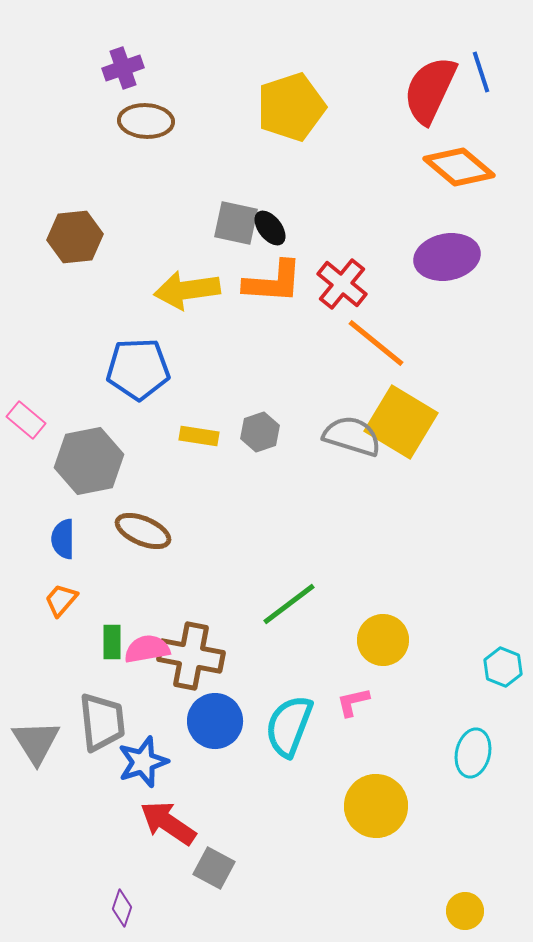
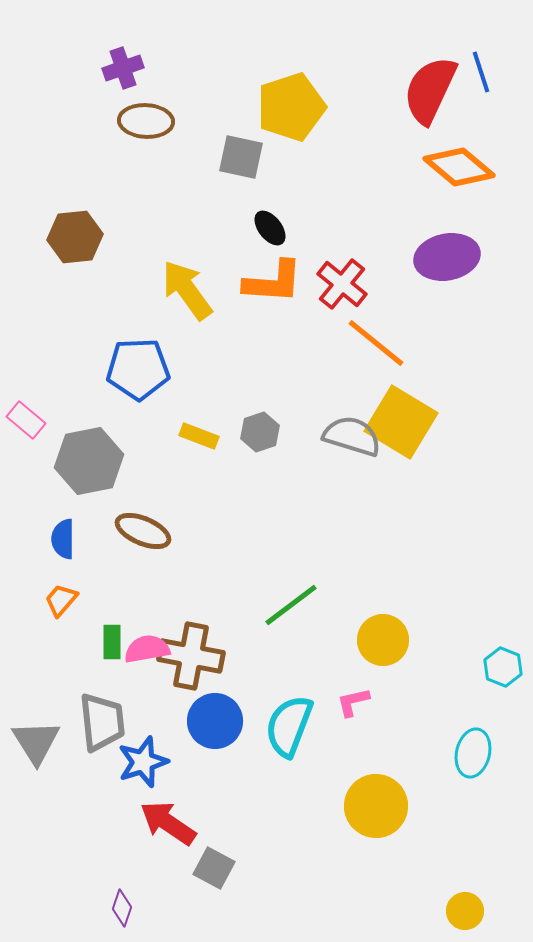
gray square at (236, 223): moved 5 px right, 66 px up
yellow arrow at (187, 290): rotated 62 degrees clockwise
yellow rectangle at (199, 436): rotated 12 degrees clockwise
green line at (289, 604): moved 2 px right, 1 px down
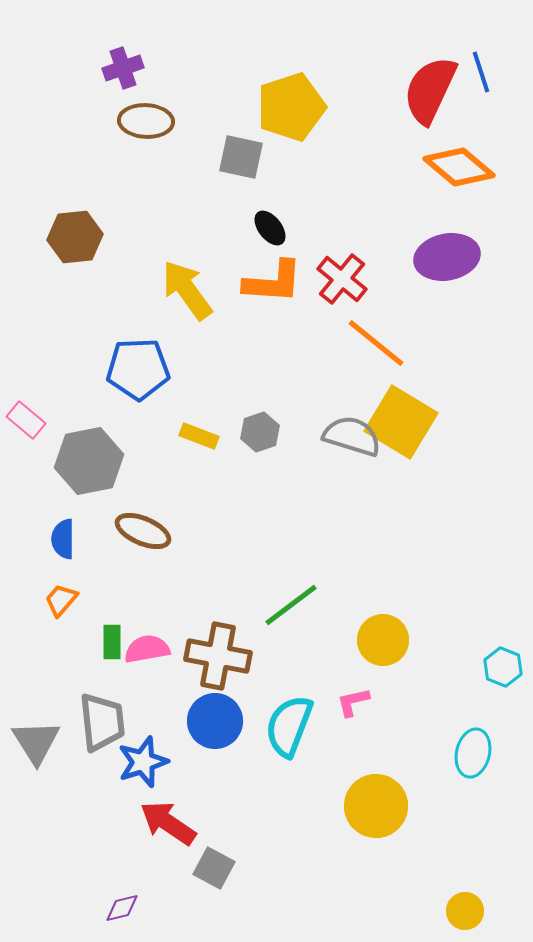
red cross at (342, 284): moved 5 px up
brown cross at (191, 656): moved 27 px right
purple diamond at (122, 908): rotated 57 degrees clockwise
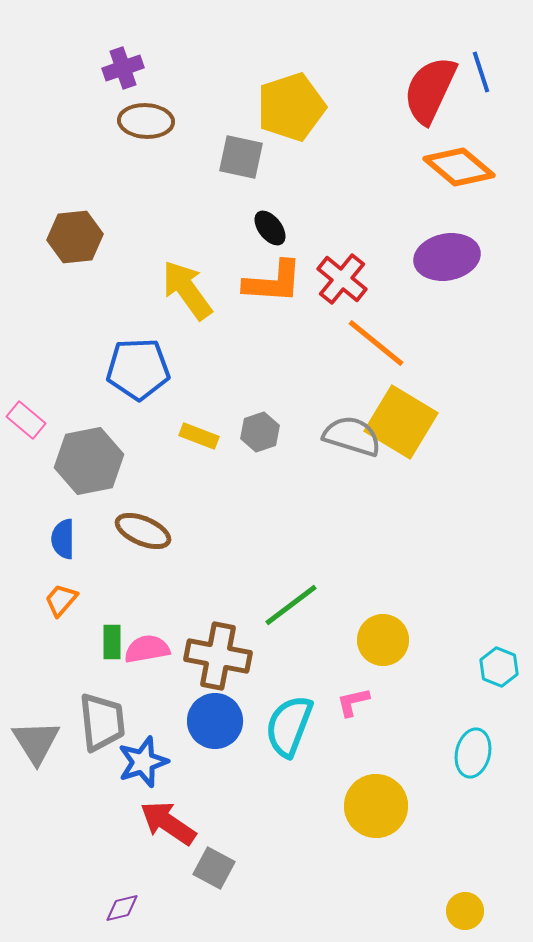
cyan hexagon at (503, 667): moved 4 px left
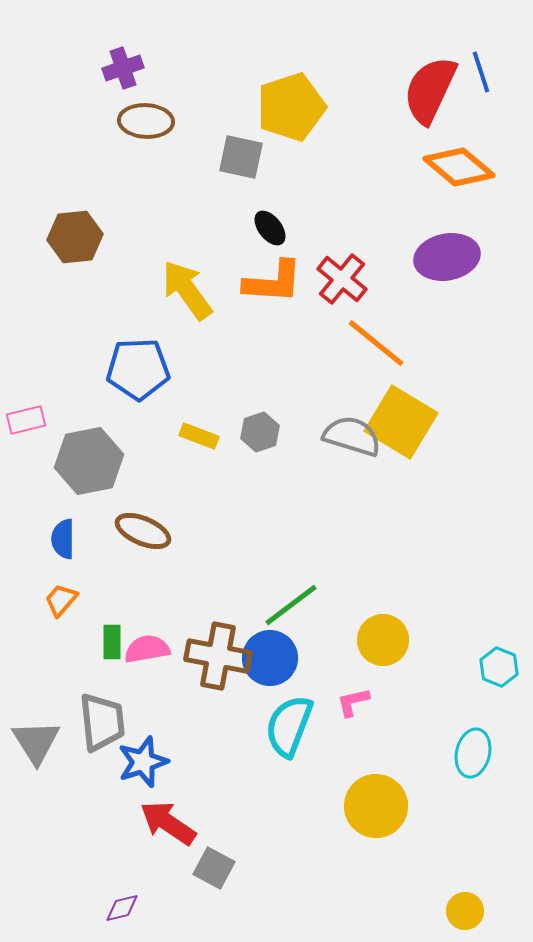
pink rectangle at (26, 420): rotated 54 degrees counterclockwise
blue circle at (215, 721): moved 55 px right, 63 px up
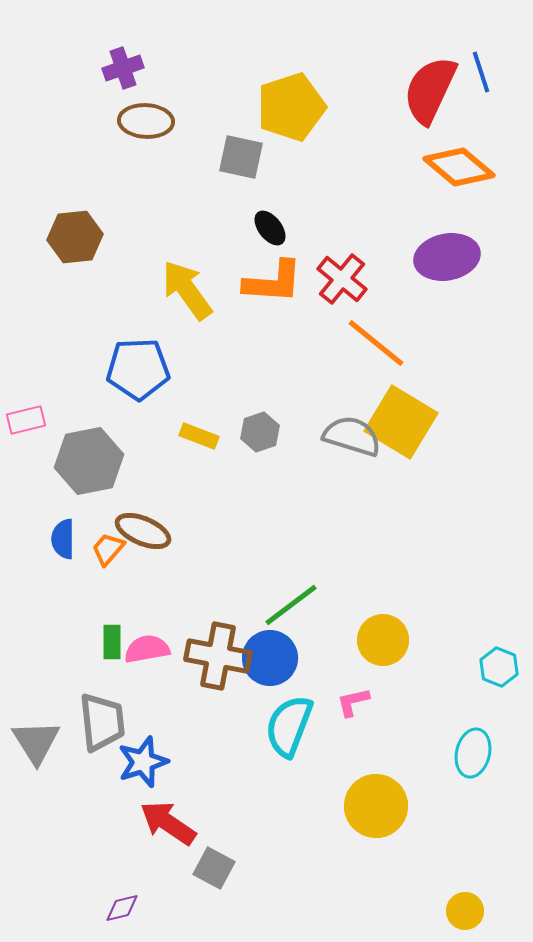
orange trapezoid at (61, 600): moved 47 px right, 51 px up
